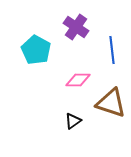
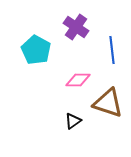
brown triangle: moved 3 px left
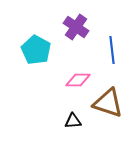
black triangle: rotated 30 degrees clockwise
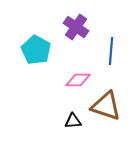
blue line: moved 1 px left, 1 px down; rotated 12 degrees clockwise
brown triangle: moved 2 px left, 3 px down
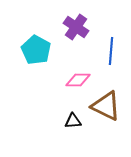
brown triangle: rotated 8 degrees clockwise
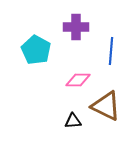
purple cross: rotated 35 degrees counterclockwise
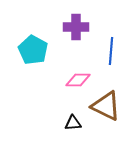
cyan pentagon: moved 3 px left
black triangle: moved 2 px down
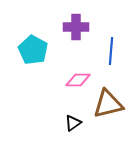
brown triangle: moved 2 px right, 2 px up; rotated 40 degrees counterclockwise
black triangle: rotated 30 degrees counterclockwise
